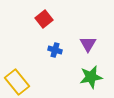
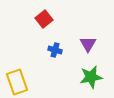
yellow rectangle: rotated 20 degrees clockwise
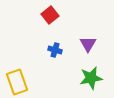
red square: moved 6 px right, 4 px up
green star: moved 1 px down
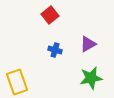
purple triangle: rotated 30 degrees clockwise
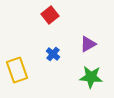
blue cross: moved 2 px left, 4 px down; rotated 24 degrees clockwise
green star: moved 1 px up; rotated 15 degrees clockwise
yellow rectangle: moved 12 px up
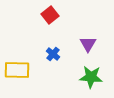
purple triangle: rotated 30 degrees counterclockwise
yellow rectangle: rotated 70 degrees counterclockwise
